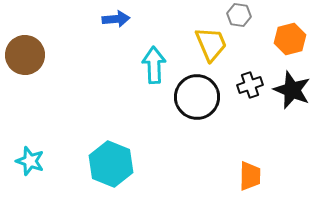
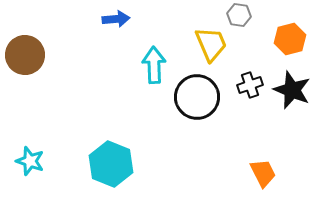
orange trapezoid: moved 13 px right, 3 px up; rotated 28 degrees counterclockwise
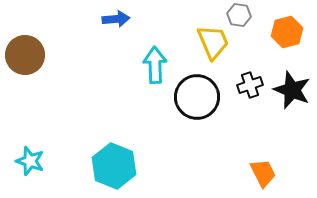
orange hexagon: moved 3 px left, 7 px up
yellow trapezoid: moved 2 px right, 2 px up
cyan arrow: moved 1 px right
cyan hexagon: moved 3 px right, 2 px down
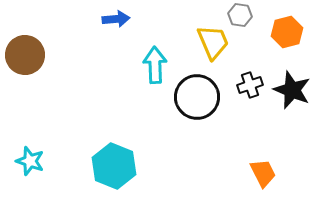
gray hexagon: moved 1 px right
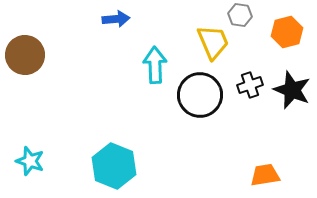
black circle: moved 3 px right, 2 px up
orange trapezoid: moved 2 px right, 2 px down; rotated 72 degrees counterclockwise
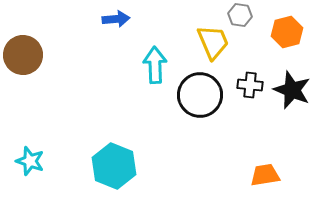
brown circle: moved 2 px left
black cross: rotated 25 degrees clockwise
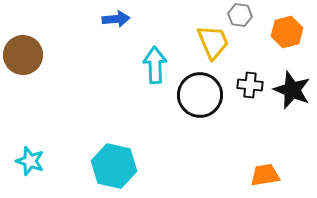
cyan hexagon: rotated 9 degrees counterclockwise
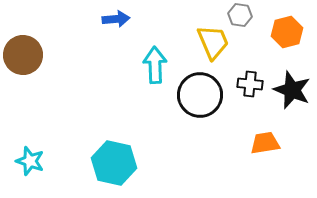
black cross: moved 1 px up
cyan hexagon: moved 3 px up
orange trapezoid: moved 32 px up
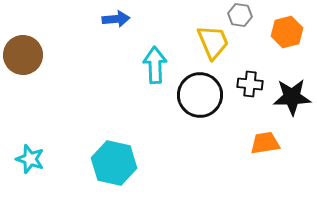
black star: moved 7 px down; rotated 24 degrees counterclockwise
cyan star: moved 2 px up
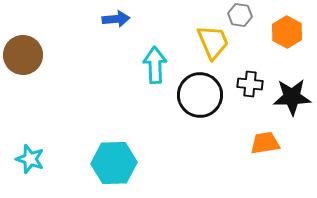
orange hexagon: rotated 16 degrees counterclockwise
cyan hexagon: rotated 15 degrees counterclockwise
